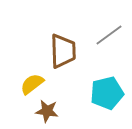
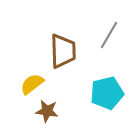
gray line: rotated 24 degrees counterclockwise
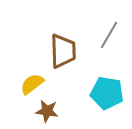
cyan pentagon: rotated 24 degrees clockwise
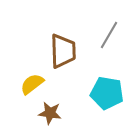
brown star: moved 3 px right, 2 px down
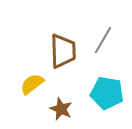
gray line: moved 6 px left, 5 px down
brown star: moved 11 px right, 4 px up; rotated 15 degrees clockwise
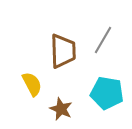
yellow semicircle: rotated 100 degrees clockwise
